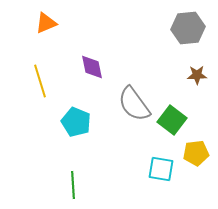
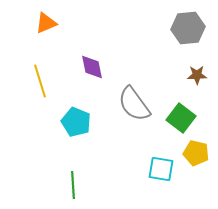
green square: moved 9 px right, 2 px up
yellow pentagon: rotated 20 degrees clockwise
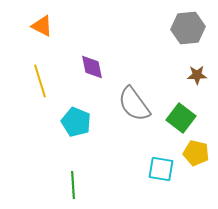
orange triangle: moved 4 px left, 3 px down; rotated 50 degrees clockwise
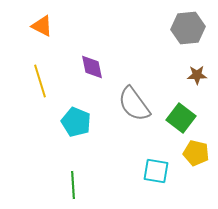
cyan square: moved 5 px left, 2 px down
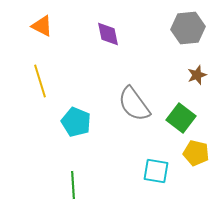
purple diamond: moved 16 px right, 33 px up
brown star: rotated 18 degrees counterclockwise
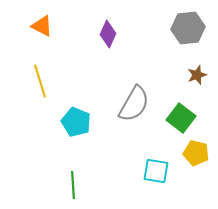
purple diamond: rotated 36 degrees clockwise
gray semicircle: rotated 114 degrees counterclockwise
